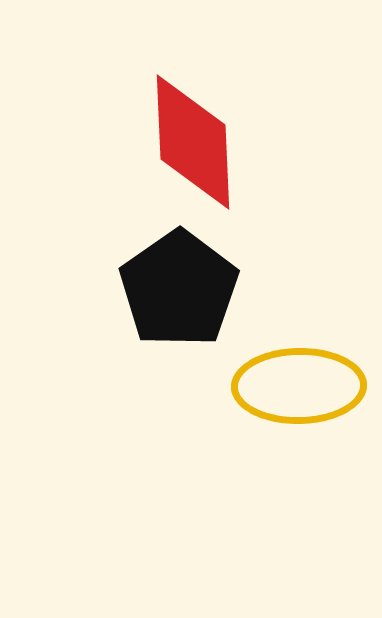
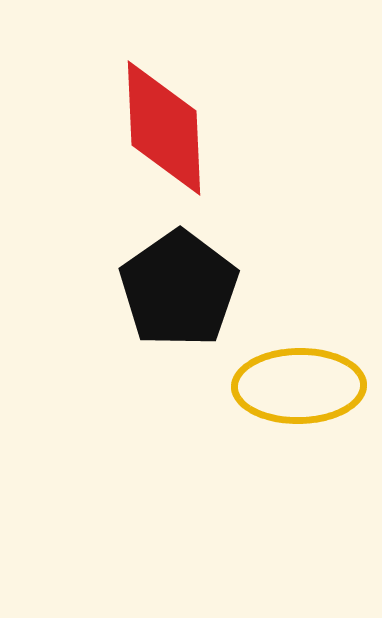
red diamond: moved 29 px left, 14 px up
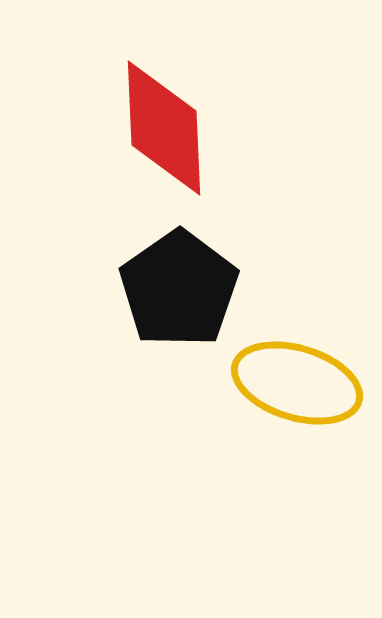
yellow ellipse: moved 2 px left, 3 px up; rotated 18 degrees clockwise
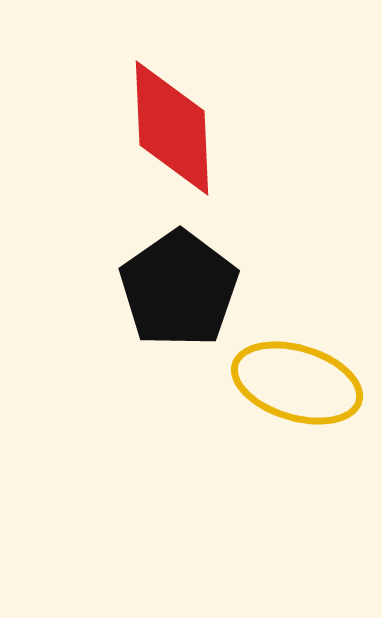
red diamond: moved 8 px right
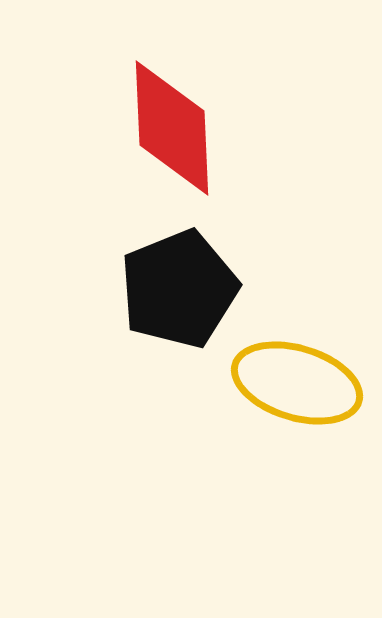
black pentagon: rotated 13 degrees clockwise
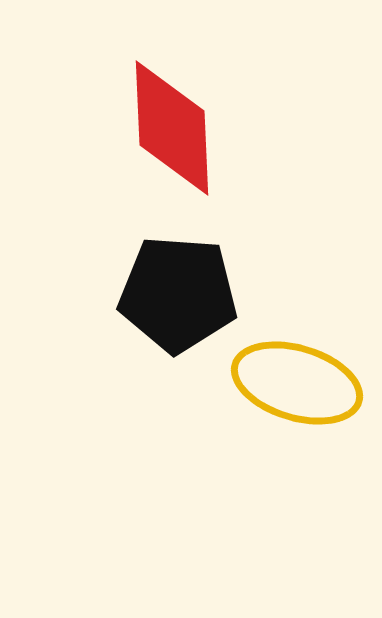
black pentagon: moved 1 px left, 5 px down; rotated 26 degrees clockwise
